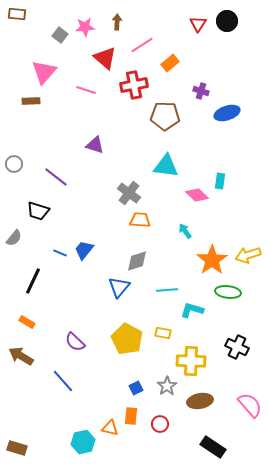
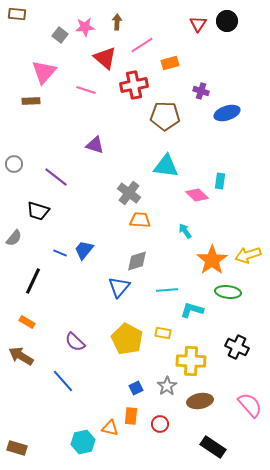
orange rectangle at (170, 63): rotated 24 degrees clockwise
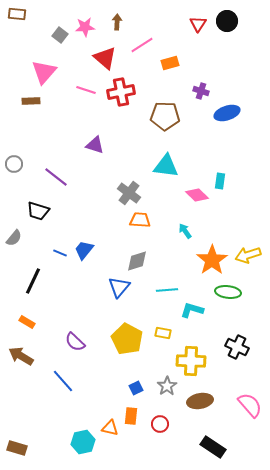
red cross at (134, 85): moved 13 px left, 7 px down
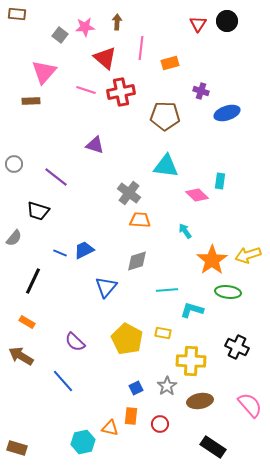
pink line at (142, 45): moved 1 px left, 3 px down; rotated 50 degrees counterclockwise
blue trapezoid at (84, 250): rotated 25 degrees clockwise
blue triangle at (119, 287): moved 13 px left
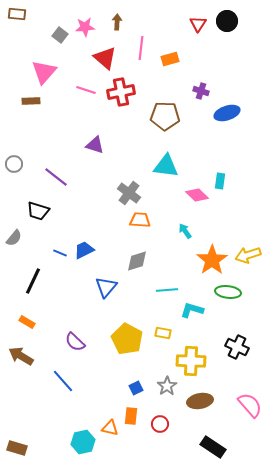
orange rectangle at (170, 63): moved 4 px up
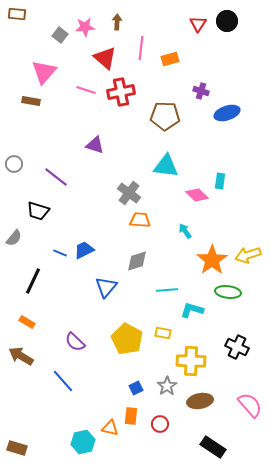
brown rectangle at (31, 101): rotated 12 degrees clockwise
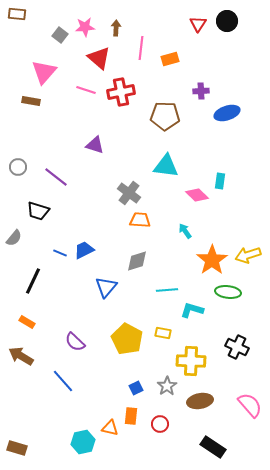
brown arrow at (117, 22): moved 1 px left, 6 px down
red triangle at (105, 58): moved 6 px left
purple cross at (201, 91): rotated 21 degrees counterclockwise
gray circle at (14, 164): moved 4 px right, 3 px down
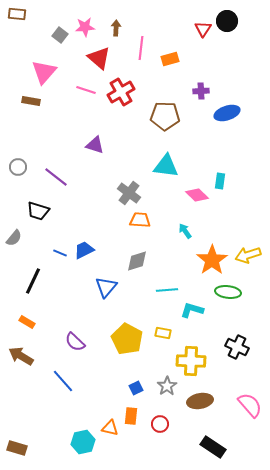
red triangle at (198, 24): moved 5 px right, 5 px down
red cross at (121, 92): rotated 20 degrees counterclockwise
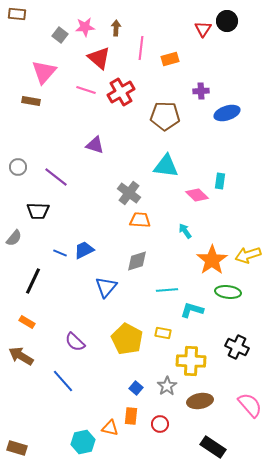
black trapezoid at (38, 211): rotated 15 degrees counterclockwise
blue square at (136, 388): rotated 24 degrees counterclockwise
